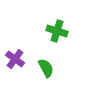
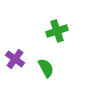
green cross: rotated 35 degrees counterclockwise
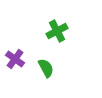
green cross: rotated 10 degrees counterclockwise
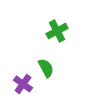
purple cross: moved 8 px right, 25 px down
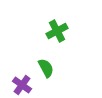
purple cross: moved 1 px left, 1 px down
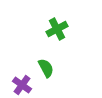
green cross: moved 2 px up
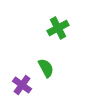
green cross: moved 1 px right, 1 px up
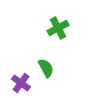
purple cross: moved 1 px left, 2 px up
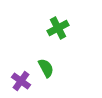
purple cross: moved 2 px up
